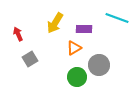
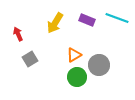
purple rectangle: moved 3 px right, 9 px up; rotated 21 degrees clockwise
orange triangle: moved 7 px down
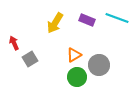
red arrow: moved 4 px left, 9 px down
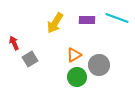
purple rectangle: rotated 21 degrees counterclockwise
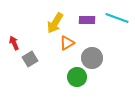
orange triangle: moved 7 px left, 12 px up
gray circle: moved 7 px left, 7 px up
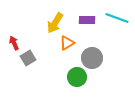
gray square: moved 2 px left, 1 px up
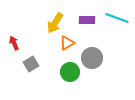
gray square: moved 3 px right, 6 px down
green circle: moved 7 px left, 5 px up
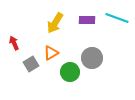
orange triangle: moved 16 px left, 10 px down
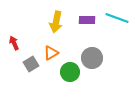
yellow arrow: moved 1 px right, 1 px up; rotated 20 degrees counterclockwise
